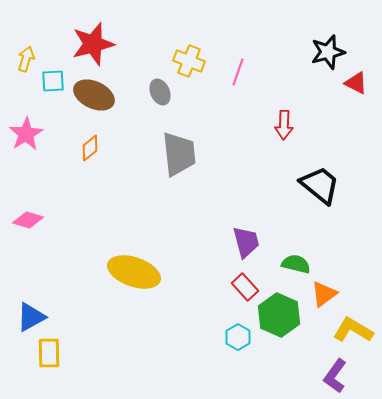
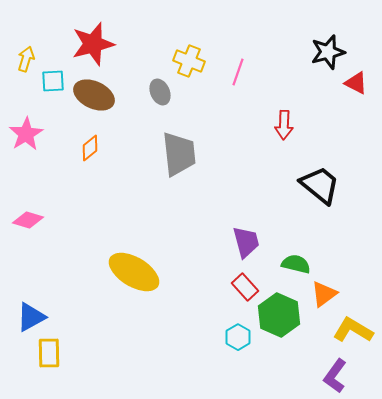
yellow ellipse: rotated 12 degrees clockwise
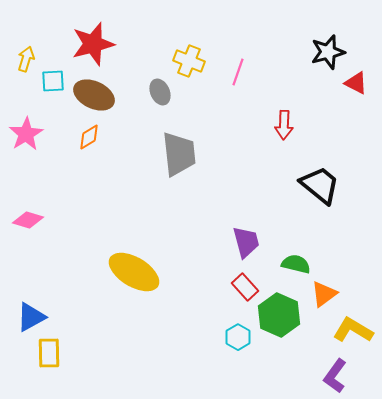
orange diamond: moved 1 px left, 11 px up; rotated 8 degrees clockwise
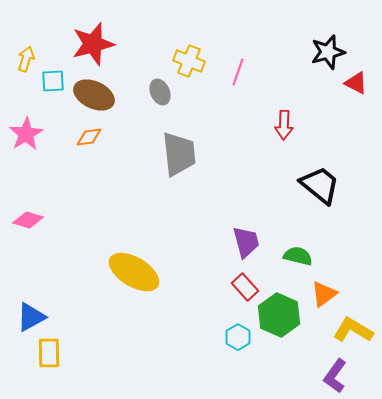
orange diamond: rotated 24 degrees clockwise
green semicircle: moved 2 px right, 8 px up
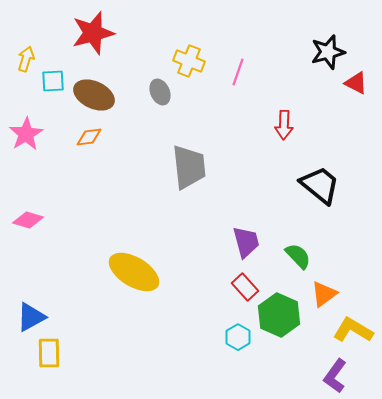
red star: moved 11 px up
gray trapezoid: moved 10 px right, 13 px down
green semicircle: rotated 32 degrees clockwise
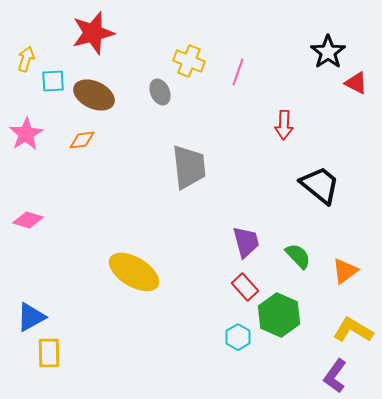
black star: rotated 20 degrees counterclockwise
orange diamond: moved 7 px left, 3 px down
orange triangle: moved 21 px right, 23 px up
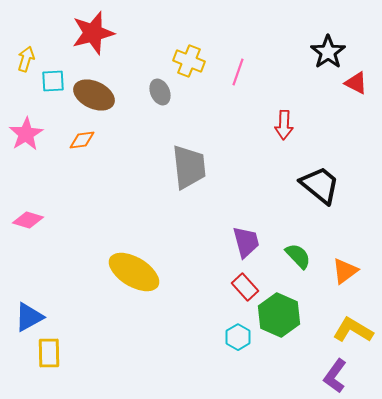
blue triangle: moved 2 px left
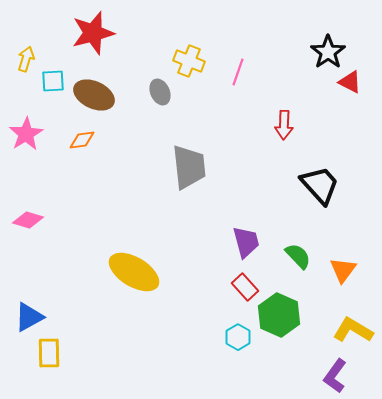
red triangle: moved 6 px left, 1 px up
black trapezoid: rotated 9 degrees clockwise
orange triangle: moved 2 px left, 1 px up; rotated 16 degrees counterclockwise
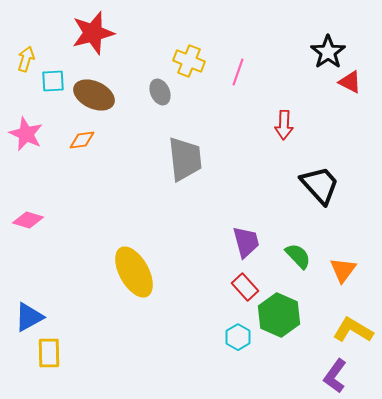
pink star: rotated 16 degrees counterclockwise
gray trapezoid: moved 4 px left, 8 px up
yellow ellipse: rotated 30 degrees clockwise
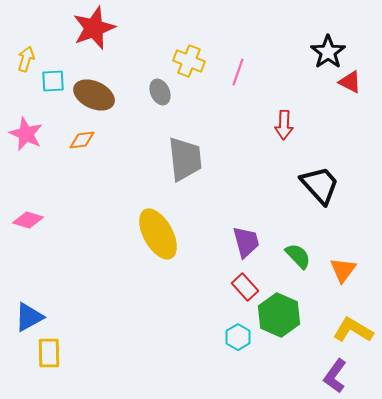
red star: moved 1 px right, 5 px up; rotated 6 degrees counterclockwise
yellow ellipse: moved 24 px right, 38 px up
